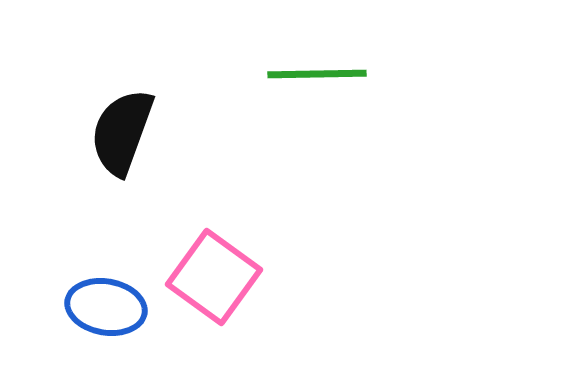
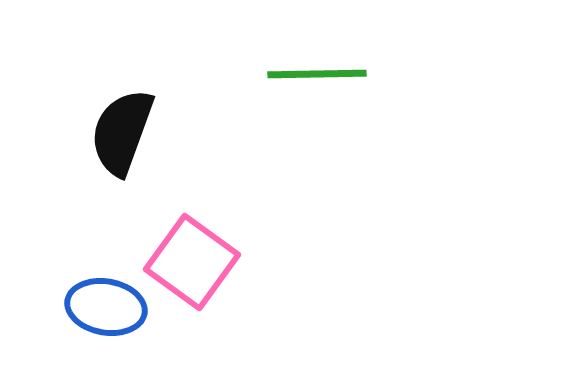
pink square: moved 22 px left, 15 px up
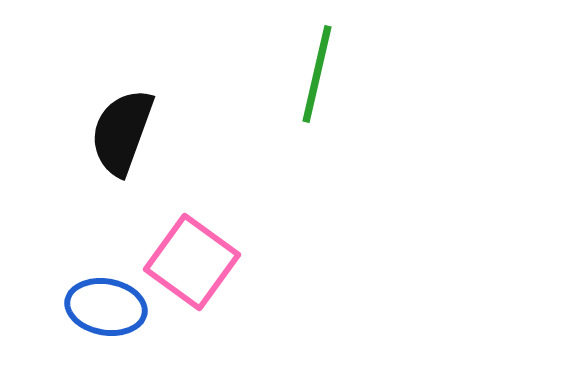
green line: rotated 76 degrees counterclockwise
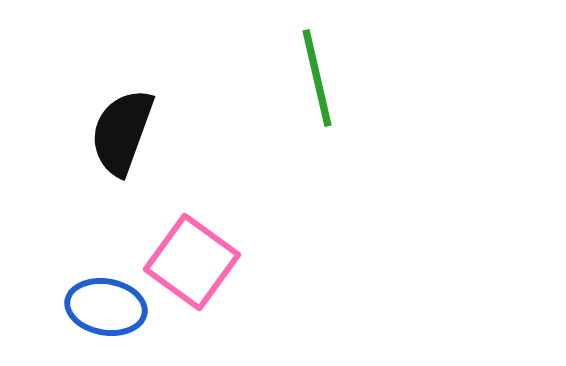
green line: moved 4 px down; rotated 26 degrees counterclockwise
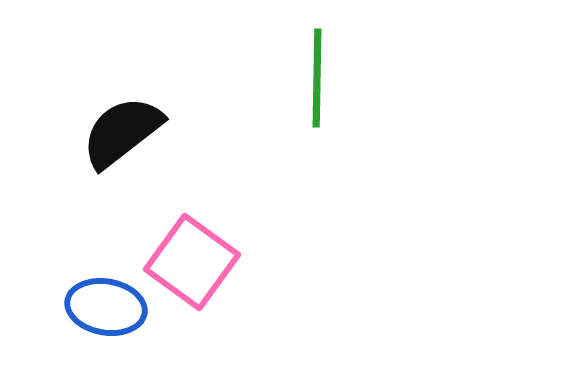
green line: rotated 14 degrees clockwise
black semicircle: rotated 32 degrees clockwise
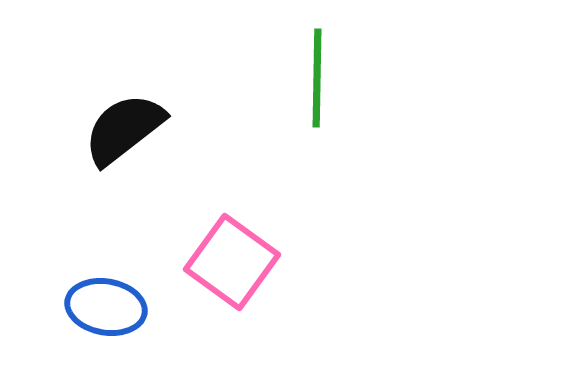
black semicircle: moved 2 px right, 3 px up
pink square: moved 40 px right
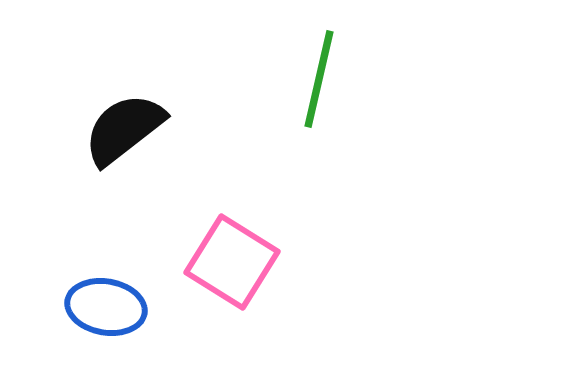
green line: moved 2 px right, 1 px down; rotated 12 degrees clockwise
pink square: rotated 4 degrees counterclockwise
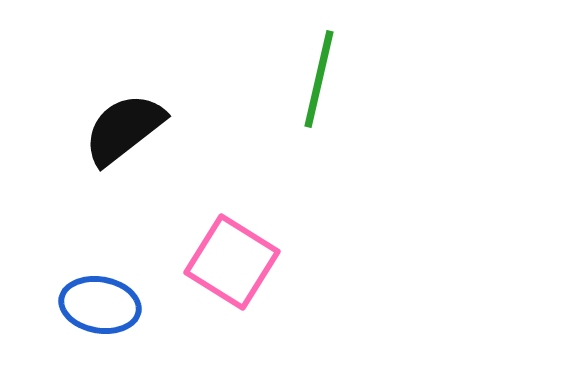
blue ellipse: moved 6 px left, 2 px up
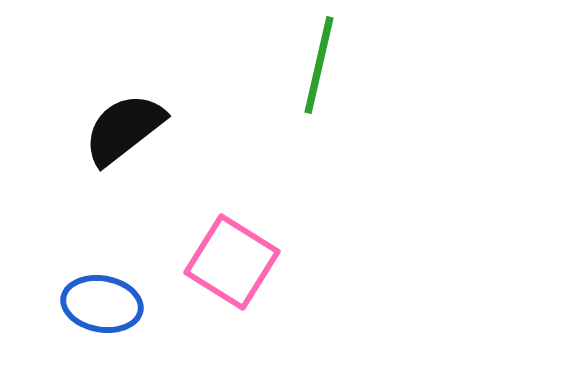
green line: moved 14 px up
blue ellipse: moved 2 px right, 1 px up
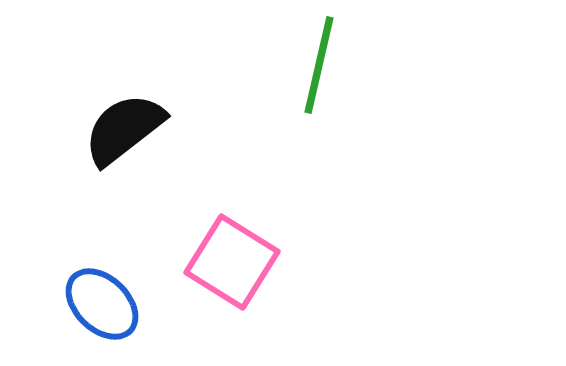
blue ellipse: rotated 34 degrees clockwise
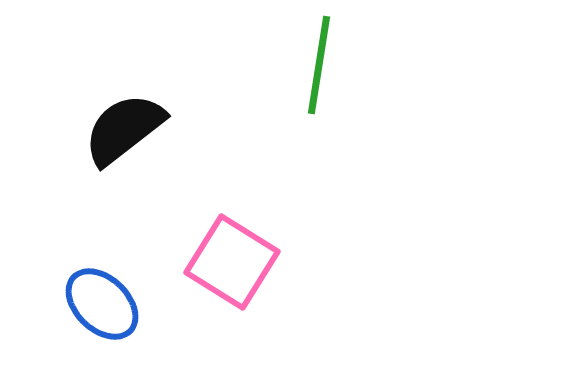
green line: rotated 4 degrees counterclockwise
